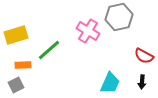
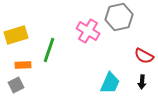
green line: rotated 30 degrees counterclockwise
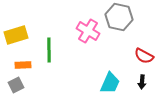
gray hexagon: rotated 24 degrees clockwise
green line: rotated 20 degrees counterclockwise
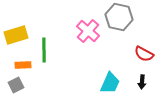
pink cross: rotated 10 degrees clockwise
green line: moved 5 px left
red semicircle: moved 2 px up
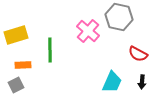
green line: moved 6 px right
red semicircle: moved 6 px left
cyan trapezoid: moved 2 px right, 1 px up
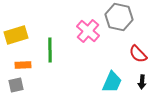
red semicircle: rotated 18 degrees clockwise
gray square: rotated 14 degrees clockwise
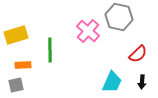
red semicircle: rotated 90 degrees counterclockwise
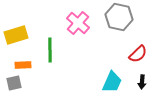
pink cross: moved 10 px left, 8 px up
gray square: moved 2 px left, 2 px up
